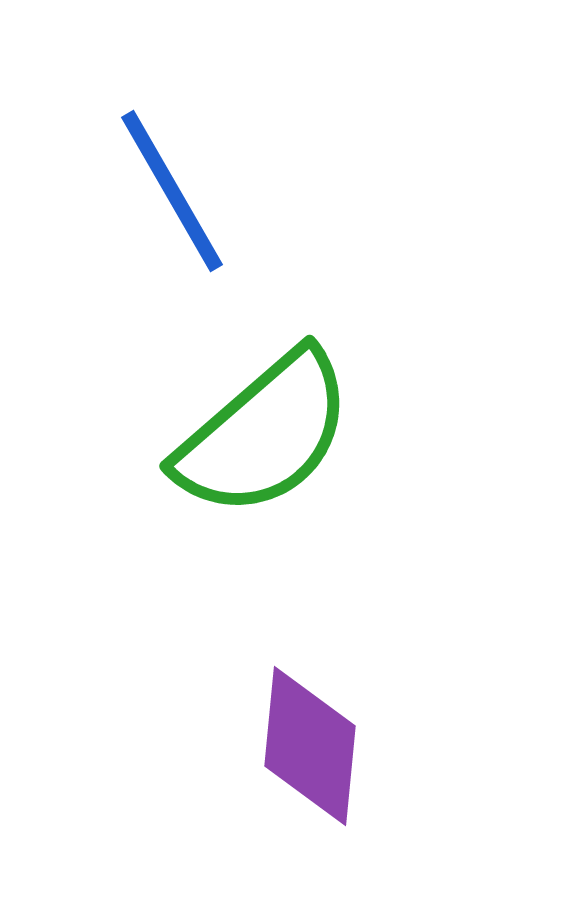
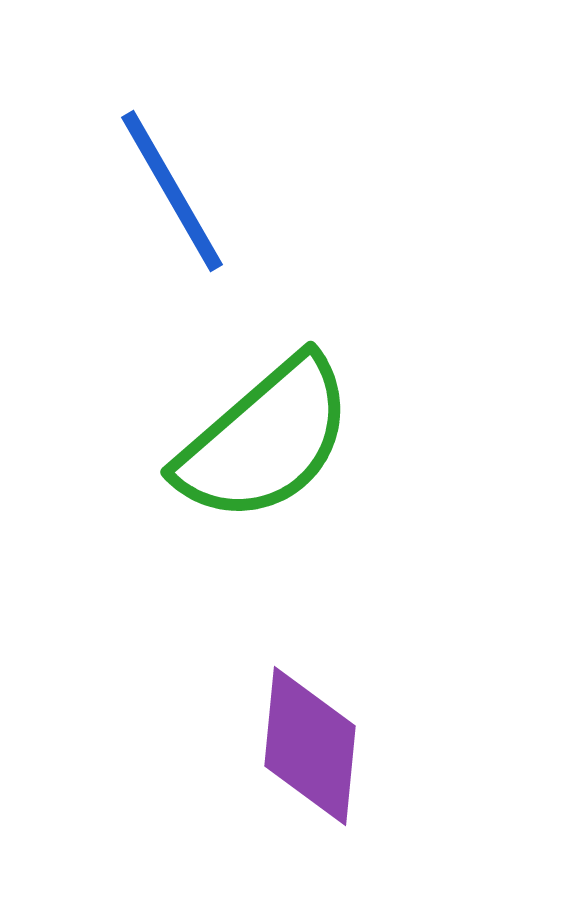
green semicircle: moved 1 px right, 6 px down
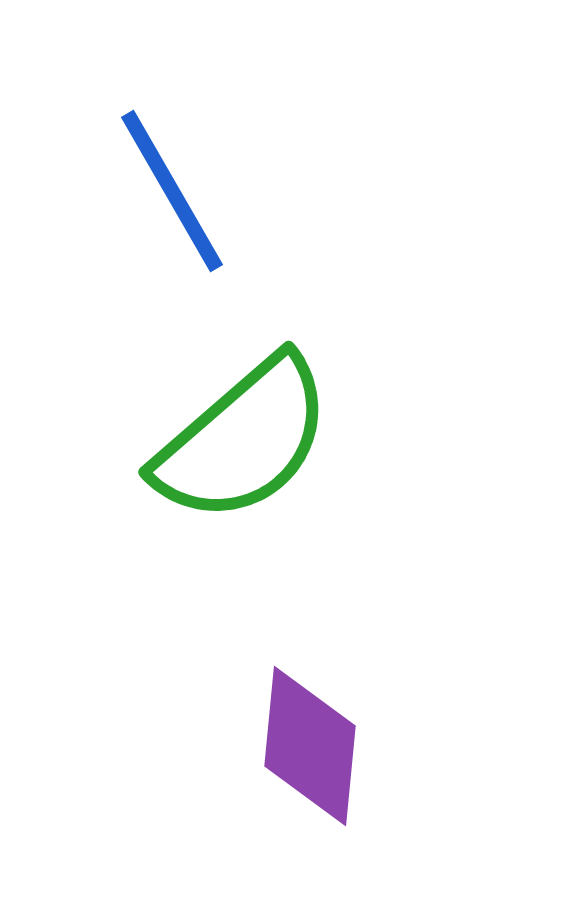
green semicircle: moved 22 px left
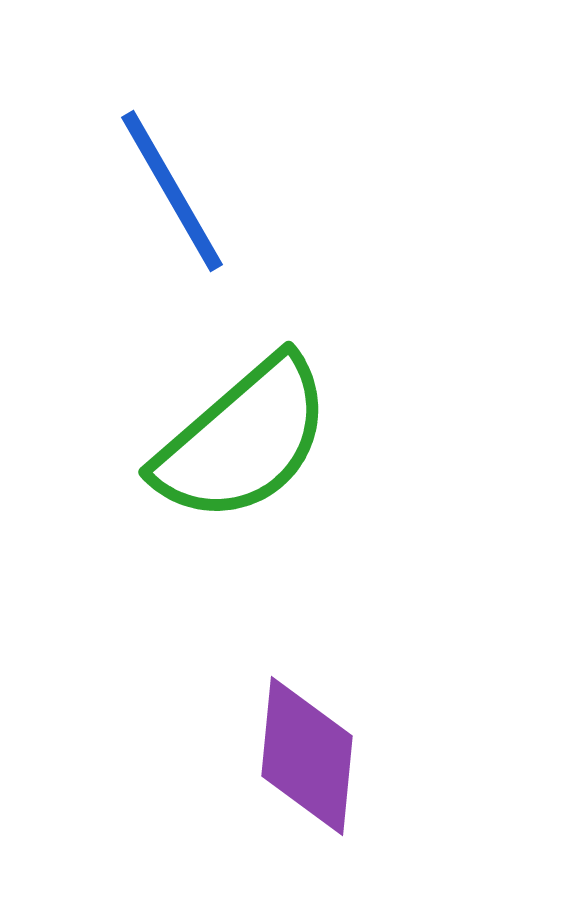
purple diamond: moved 3 px left, 10 px down
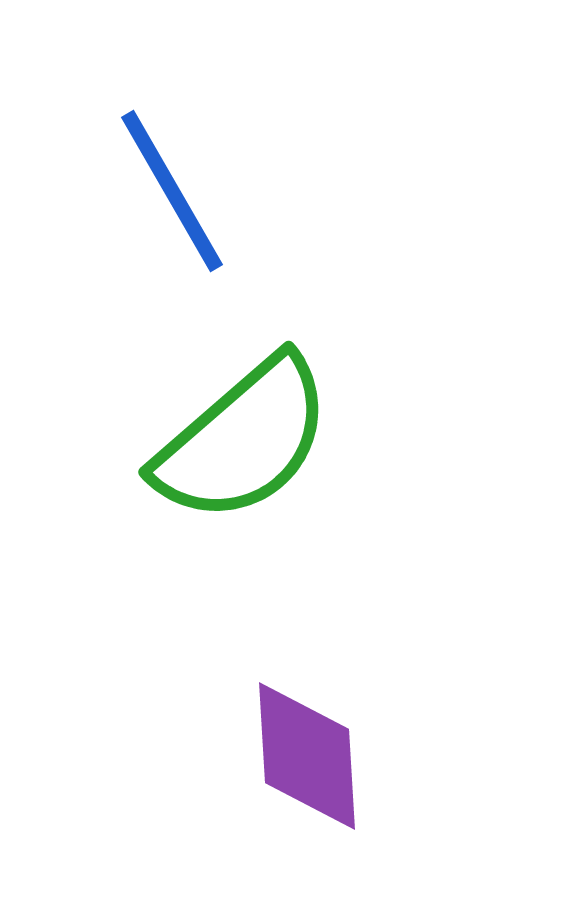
purple diamond: rotated 9 degrees counterclockwise
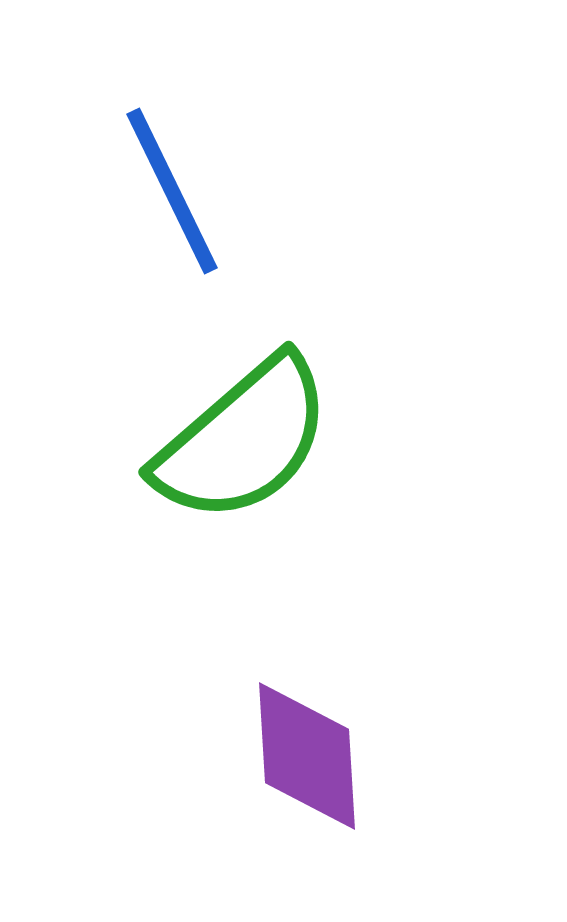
blue line: rotated 4 degrees clockwise
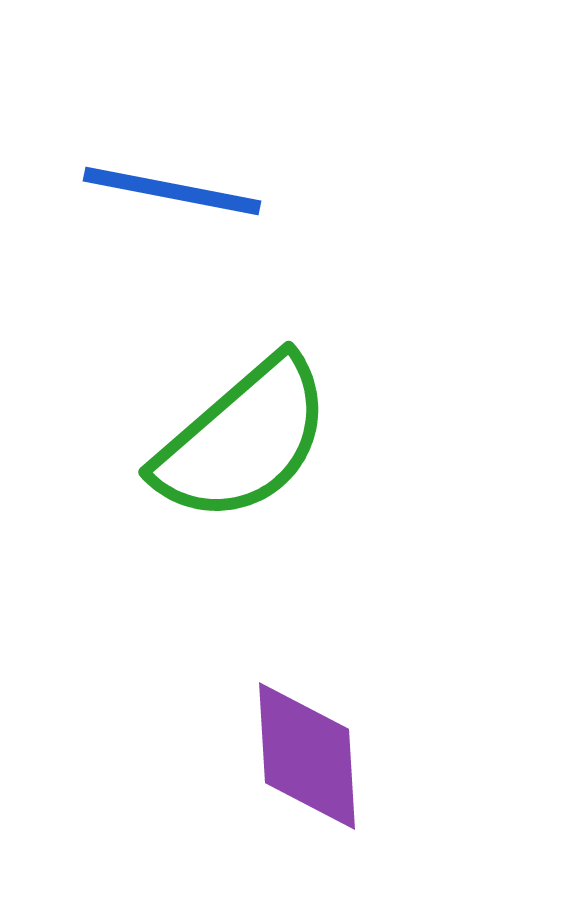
blue line: rotated 53 degrees counterclockwise
